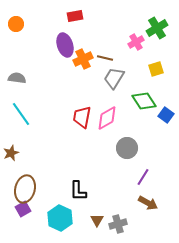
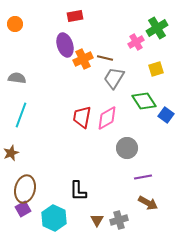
orange circle: moved 1 px left
cyan line: moved 1 px down; rotated 55 degrees clockwise
purple line: rotated 48 degrees clockwise
cyan hexagon: moved 6 px left
gray cross: moved 1 px right, 4 px up
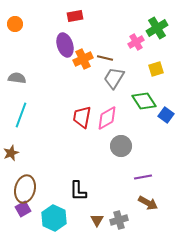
gray circle: moved 6 px left, 2 px up
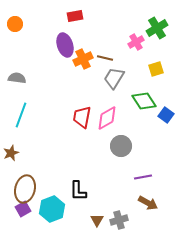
cyan hexagon: moved 2 px left, 9 px up; rotated 15 degrees clockwise
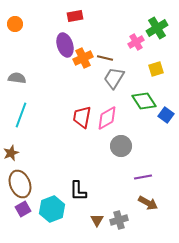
orange cross: moved 1 px up
brown ellipse: moved 5 px left, 5 px up; rotated 36 degrees counterclockwise
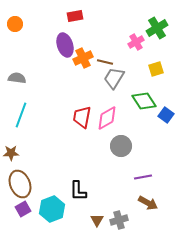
brown line: moved 4 px down
brown star: rotated 21 degrees clockwise
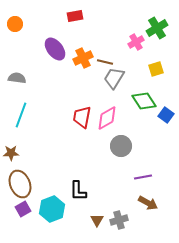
purple ellipse: moved 10 px left, 4 px down; rotated 20 degrees counterclockwise
